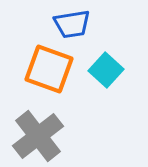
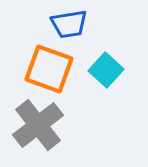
blue trapezoid: moved 3 px left
gray cross: moved 11 px up
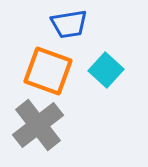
orange square: moved 1 px left, 2 px down
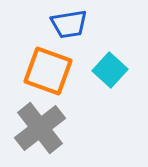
cyan square: moved 4 px right
gray cross: moved 2 px right, 3 px down
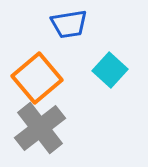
orange square: moved 11 px left, 7 px down; rotated 30 degrees clockwise
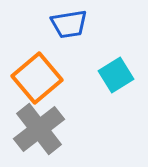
cyan square: moved 6 px right, 5 px down; rotated 16 degrees clockwise
gray cross: moved 1 px left, 1 px down
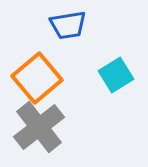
blue trapezoid: moved 1 px left, 1 px down
gray cross: moved 2 px up
